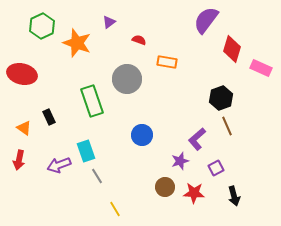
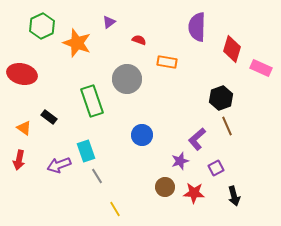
purple semicircle: moved 9 px left, 7 px down; rotated 36 degrees counterclockwise
black rectangle: rotated 28 degrees counterclockwise
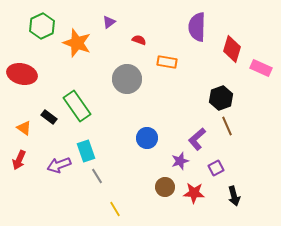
green rectangle: moved 15 px left, 5 px down; rotated 16 degrees counterclockwise
blue circle: moved 5 px right, 3 px down
red arrow: rotated 12 degrees clockwise
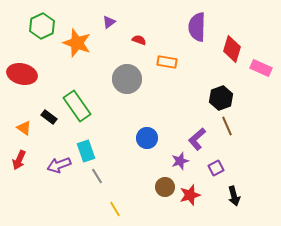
red star: moved 4 px left, 2 px down; rotated 20 degrees counterclockwise
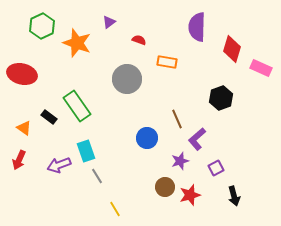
brown line: moved 50 px left, 7 px up
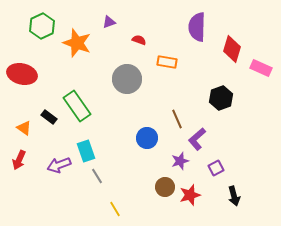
purple triangle: rotated 16 degrees clockwise
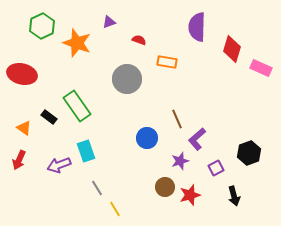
black hexagon: moved 28 px right, 55 px down
gray line: moved 12 px down
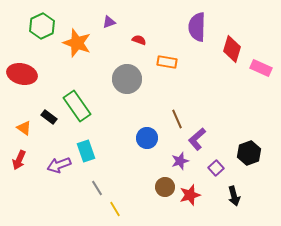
purple square: rotated 14 degrees counterclockwise
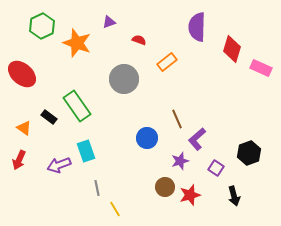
orange rectangle: rotated 48 degrees counterclockwise
red ellipse: rotated 28 degrees clockwise
gray circle: moved 3 px left
purple square: rotated 14 degrees counterclockwise
gray line: rotated 21 degrees clockwise
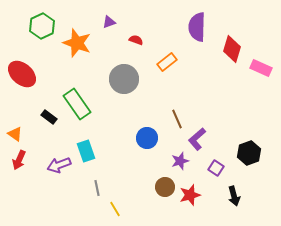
red semicircle: moved 3 px left
green rectangle: moved 2 px up
orange triangle: moved 9 px left, 6 px down
